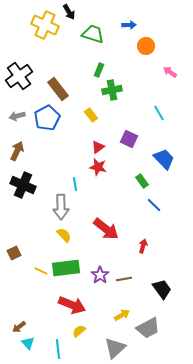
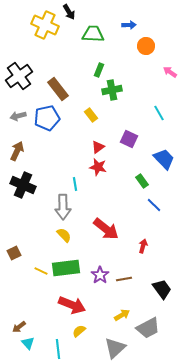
green trapezoid at (93, 34): rotated 15 degrees counterclockwise
gray arrow at (17, 116): moved 1 px right
blue pentagon at (47, 118): rotated 15 degrees clockwise
gray arrow at (61, 207): moved 2 px right
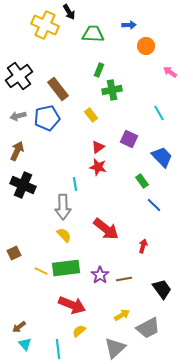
blue trapezoid at (164, 159): moved 2 px left, 2 px up
cyan triangle at (28, 343): moved 3 px left, 1 px down
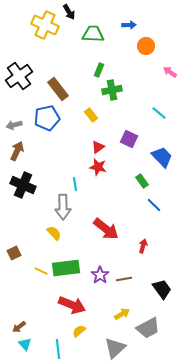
cyan line at (159, 113): rotated 21 degrees counterclockwise
gray arrow at (18, 116): moved 4 px left, 9 px down
yellow semicircle at (64, 235): moved 10 px left, 2 px up
yellow arrow at (122, 315): moved 1 px up
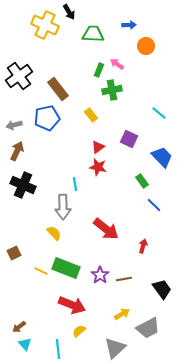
pink arrow at (170, 72): moved 53 px left, 8 px up
green rectangle at (66, 268): rotated 28 degrees clockwise
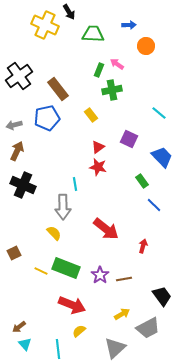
black trapezoid at (162, 289): moved 7 px down
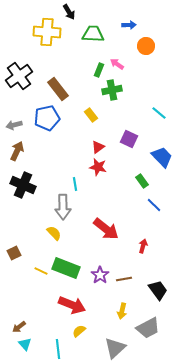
yellow cross at (45, 25): moved 2 px right, 7 px down; rotated 20 degrees counterclockwise
black trapezoid at (162, 296): moved 4 px left, 6 px up
yellow arrow at (122, 314): moved 3 px up; rotated 133 degrees clockwise
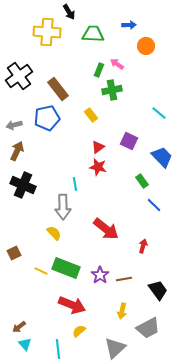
purple square at (129, 139): moved 2 px down
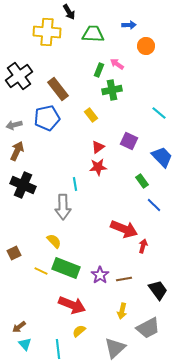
red star at (98, 167): rotated 18 degrees counterclockwise
red arrow at (106, 229): moved 18 px right; rotated 16 degrees counterclockwise
yellow semicircle at (54, 233): moved 8 px down
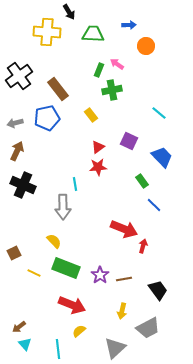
gray arrow at (14, 125): moved 1 px right, 2 px up
yellow line at (41, 271): moved 7 px left, 2 px down
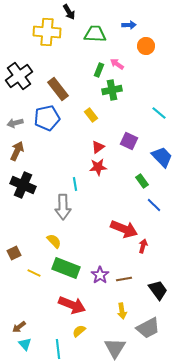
green trapezoid at (93, 34): moved 2 px right
yellow arrow at (122, 311): rotated 21 degrees counterclockwise
gray triangle at (115, 348): rotated 15 degrees counterclockwise
